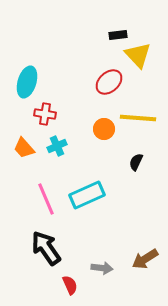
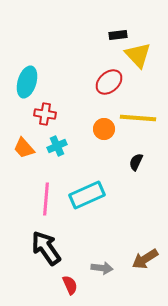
pink line: rotated 28 degrees clockwise
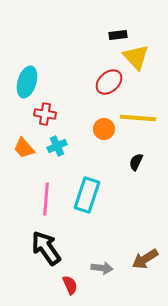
yellow triangle: moved 2 px left, 2 px down
cyan rectangle: rotated 48 degrees counterclockwise
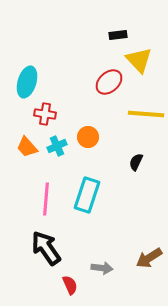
yellow triangle: moved 3 px right, 3 px down
yellow line: moved 8 px right, 4 px up
orange circle: moved 16 px left, 8 px down
orange trapezoid: moved 3 px right, 1 px up
brown arrow: moved 4 px right, 1 px up
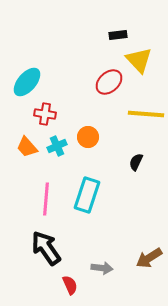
cyan ellipse: rotated 24 degrees clockwise
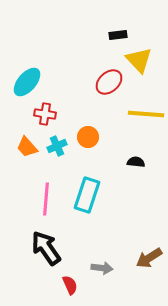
black semicircle: rotated 72 degrees clockwise
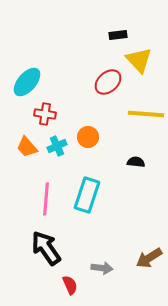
red ellipse: moved 1 px left
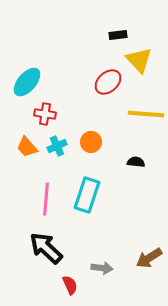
orange circle: moved 3 px right, 5 px down
black arrow: rotated 12 degrees counterclockwise
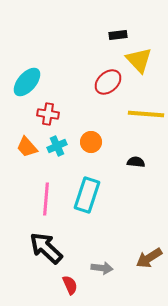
red cross: moved 3 px right
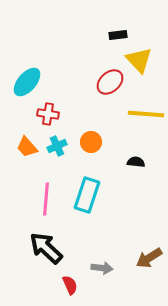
red ellipse: moved 2 px right
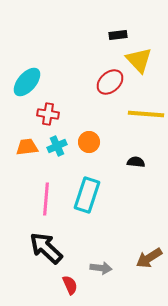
orange circle: moved 2 px left
orange trapezoid: rotated 125 degrees clockwise
gray arrow: moved 1 px left
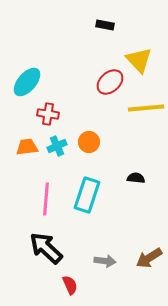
black rectangle: moved 13 px left, 10 px up; rotated 18 degrees clockwise
yellow line: moved 6 px up; rotated 9 degrees counterclockwise
black semicircle: moved 16 px down
gray arrow: moved 4 px right, 7 px up
